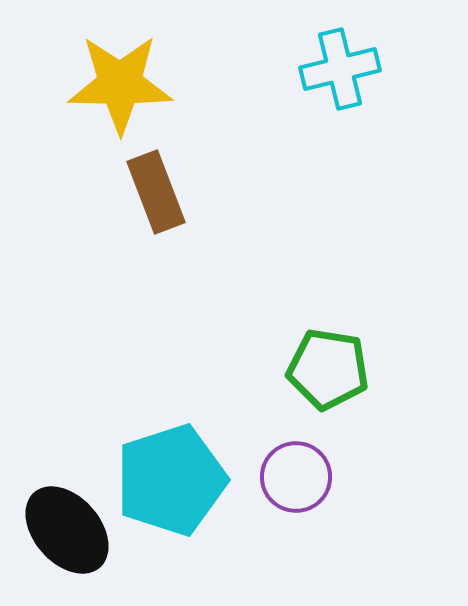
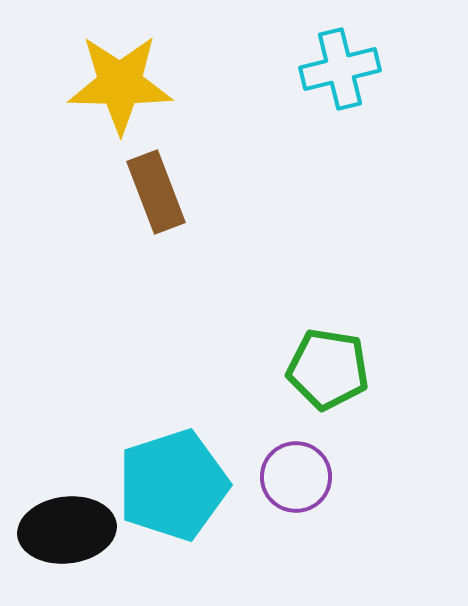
cyan pentagon: moved 2 px right, 5 px down
black ellipse: rotated 56 degrees counterclockwise
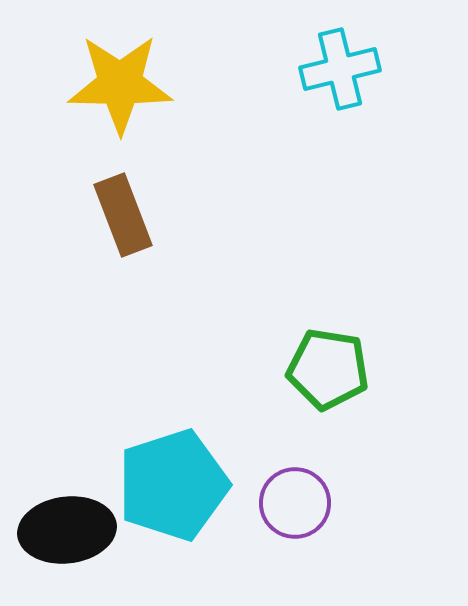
brown rectangle: moved 33 px left, 23 px down
purple circle: moved 1 px left, 26 px down
